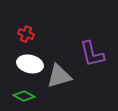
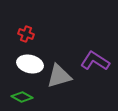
purple L-shape: moved 3 px right, 7 px down; rotated 136 degrees clockwise
green diamond: moved 2 px left, 1 px down
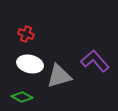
purple L-shape: rotated 16 degrees clockwise
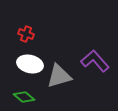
green diamond: moved 2 px right; rotated 10 degrees clockwise
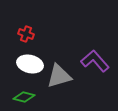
green diamond: rotated 25 degrees counterclockwise
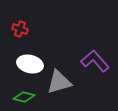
red cross: moved 6 px left, 5 px up
gray triangle: moved 6 px down
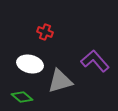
red cross: moved 25 px right, 3 px down
gray triangle: moved 1 px right, 1 px up
green diamond: moved 2 px left; rotated 25 degrees clockwise
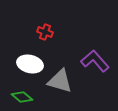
gray triangle: rotated 32 degrees clockwise
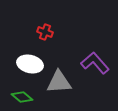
purple L-shape: moved 2 px down
gray triangle: moved 1 px left, 1 px down; rotated 20 degrees counterclockwise
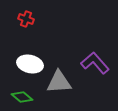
red cross: moved 19 px left, 13 px up
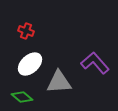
red cross: moved 12 px down
white ellipse: rotated 55 degrees counterclockwise
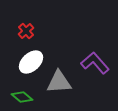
red cross: rotated 28 degrees clockwise
white ellipse: moved 1 px right, 2 px up
